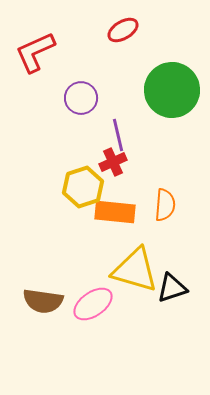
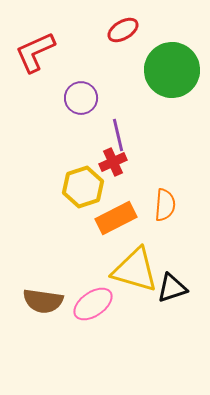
green circle: moved 20 px up
orange rectangle: moved 1 px right, 6 px down; rotated 33 degrees counterclockwise
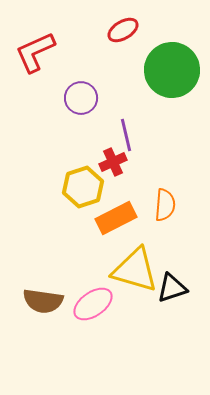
purple line: moved 8 px right
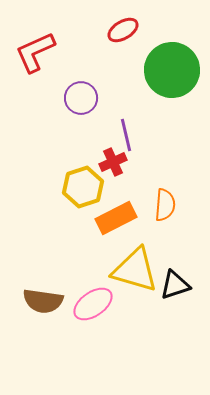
black triangle: moved 3 px right, 3 px up
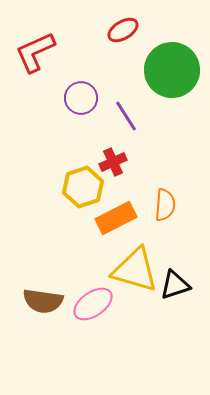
purple line: moved 19 px up; rotated 20 degrees counterclockwise
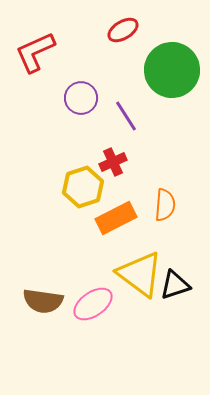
yellow triangle: moved 5 px right, 4 px down; rotated 21 degrees clockwise
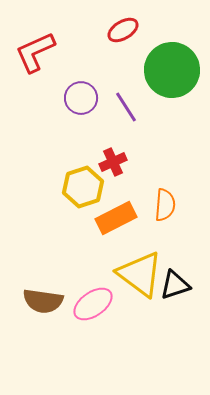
purple line: moved 9 px up
